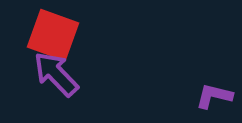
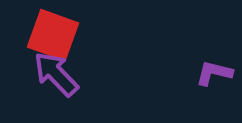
purple L-shape: moved 23 px up
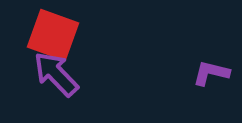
purple L-shape: moved 3 px left
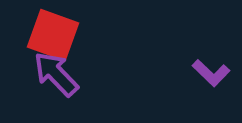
purple L-shape: rotated 150 degrees counterclockwise
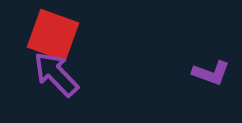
purple L-shape: rotated 24 degrees counterclockwise
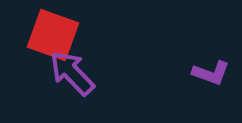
purple arrow: moved 16 px right, 1 px up
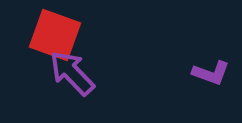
red square: moved 2 px right
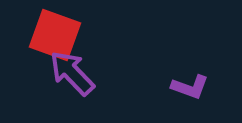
purple L-shape: moved 21 px left, 14 px down
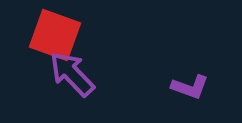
purple arrow: moved 1 px down
